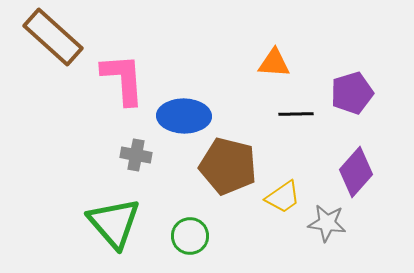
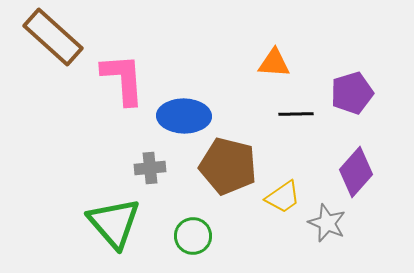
gray cross: moved 14 px right, 13 px down; rotated 16 degrees counterclockwise
gray star: rotated 15 degrees clockwise
green circle: moved 3 px right
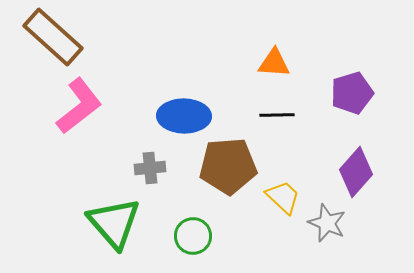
pink L-shape: moved 44 px left, 27 px down; rotated 56 degrees clockwise
black line: moved 19 px left, 1 px down
brown pentagon: rotated 18 degrees counterclockwise
yellow trapezoid: rotated 102 degrees counterclockwise
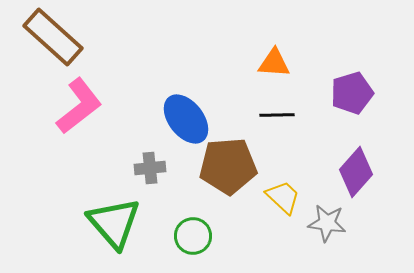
blue ellipse: moved 2 px right, 3 px down; rotated 51 degrees clockwise
gray star: rotated 15 degrees counterclockwise
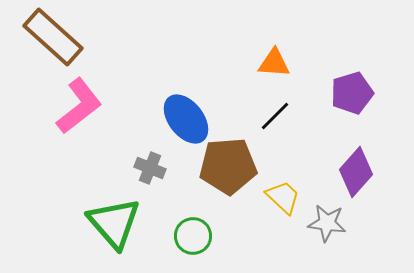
black line: moved 2 px left, 1 px down; rotated 44 degrees counterclockwise
gray cross: rotated 28 degrees clockwise
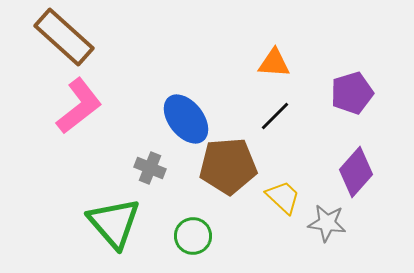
brown rectangle: moved 11 px right
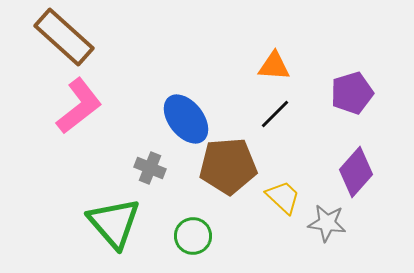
orange triangle: moved 3 px down
black line: moved 2 px up
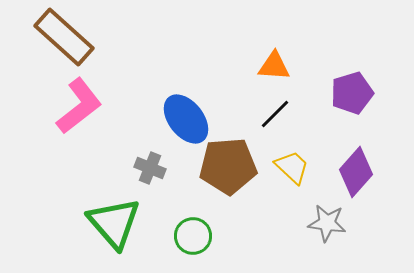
yellow trapezoid: moved 9 px right, 30 px up
